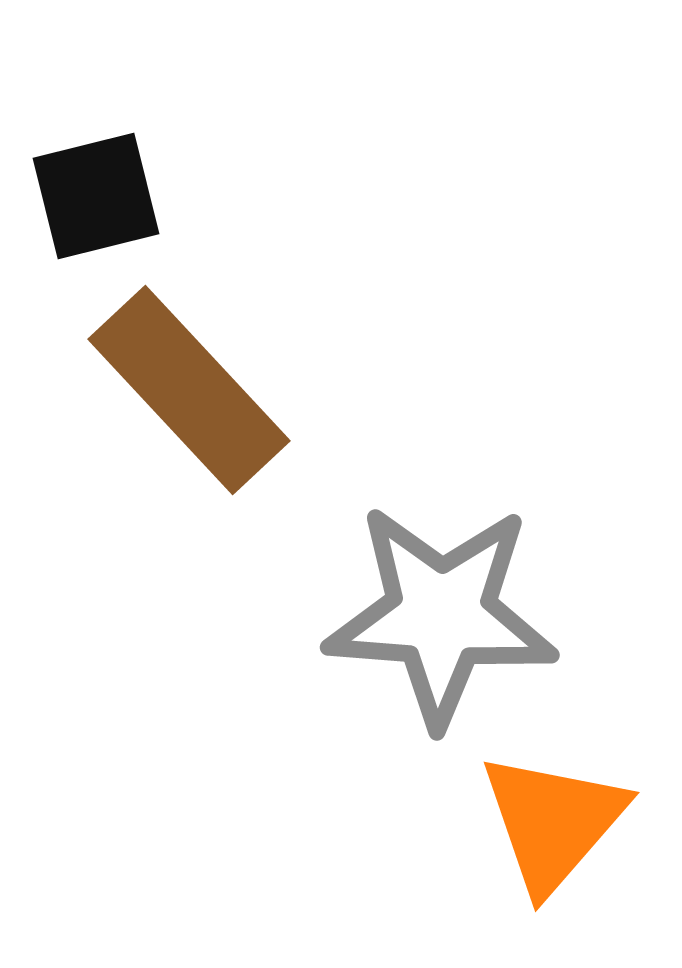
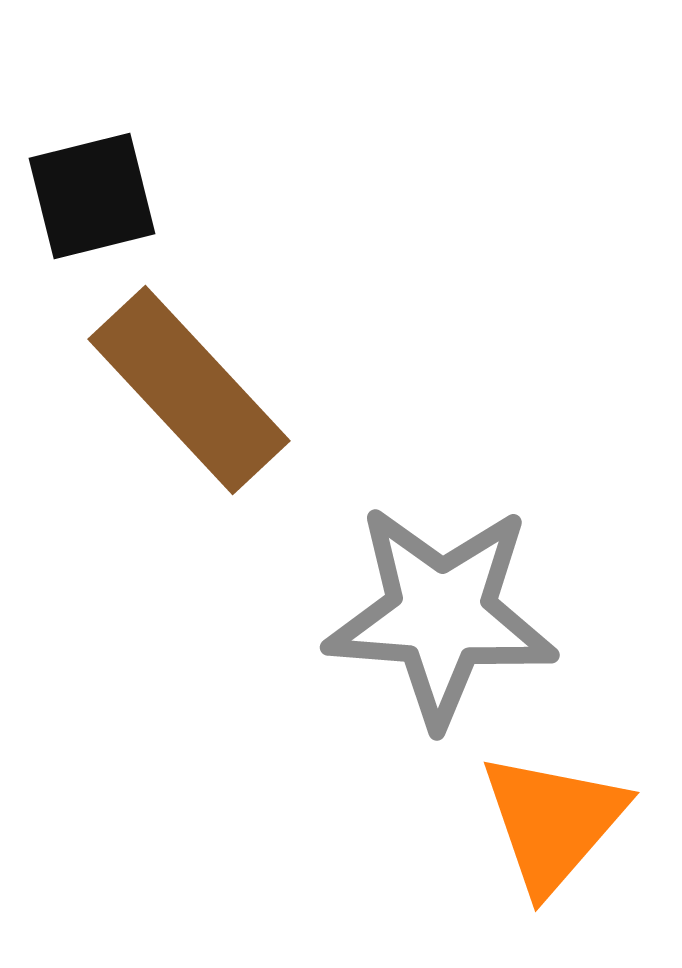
black square: moved 4 px left
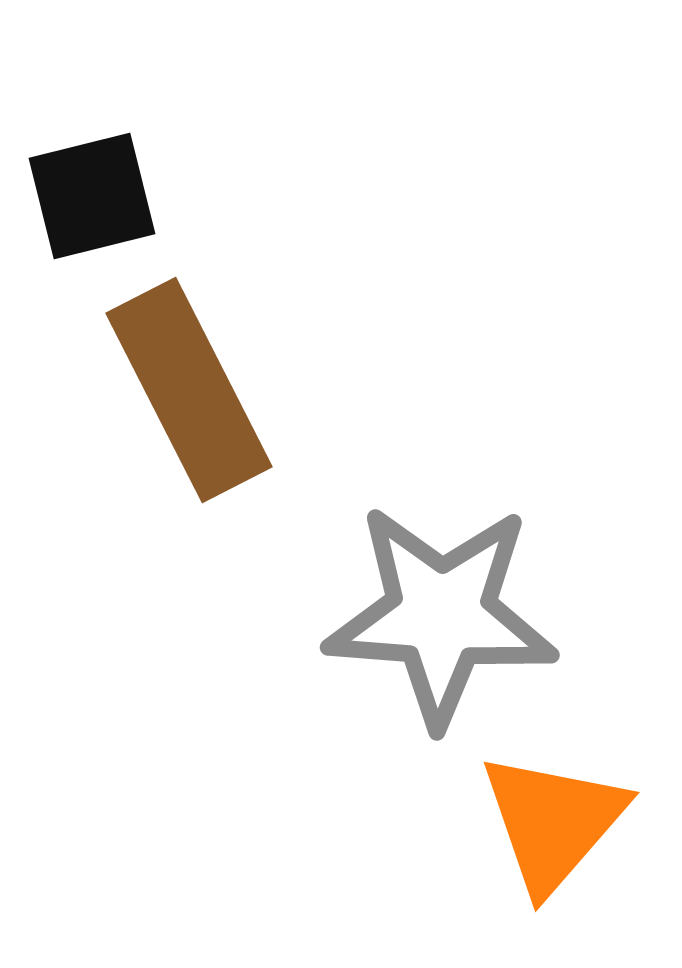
brown rectangle: rotated 16 degrees clockwise
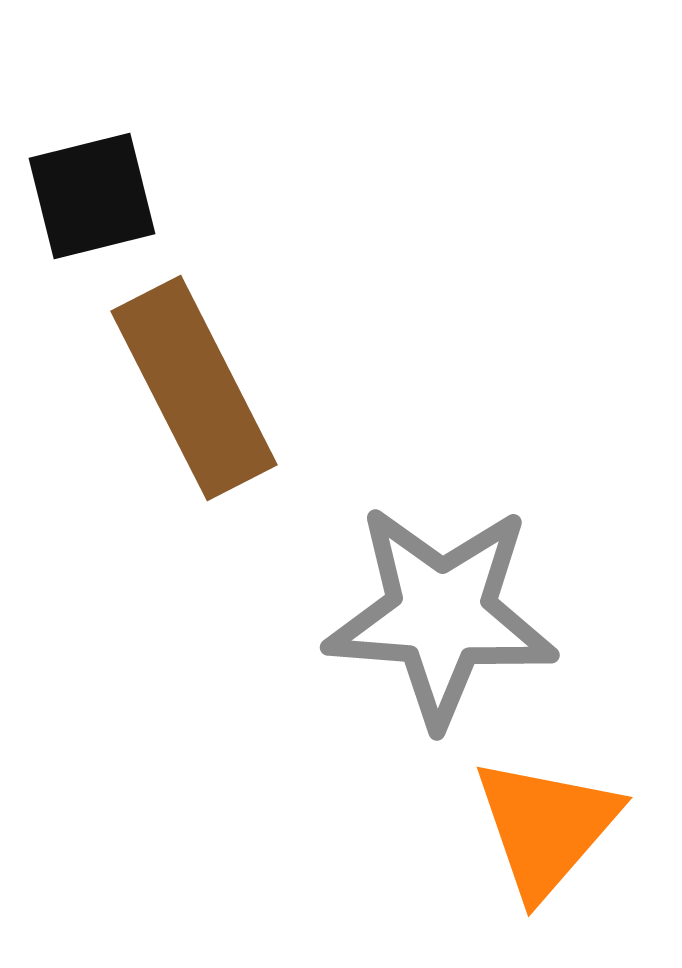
brown rectangle: moved 5 px right, 2 px up
orange triangle: moved 7 px left, 5 px down
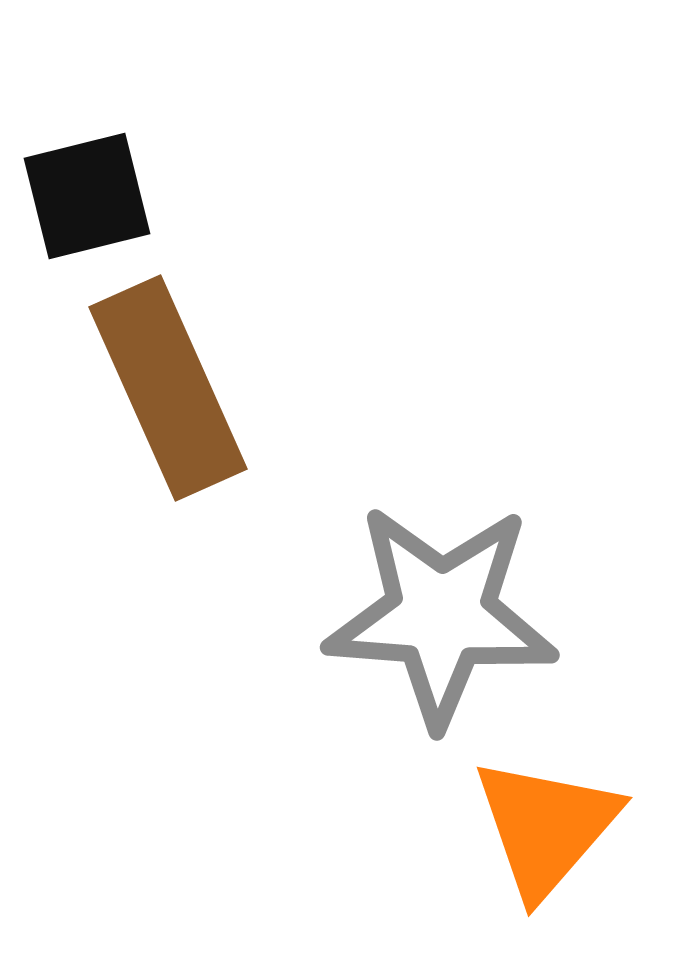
black square: moved 5 px left
brown rectangle: moved 26 px left; rotated 3 degrees clockwise
